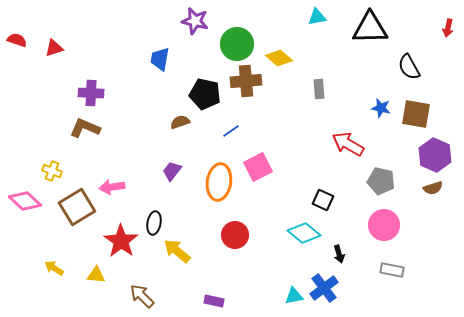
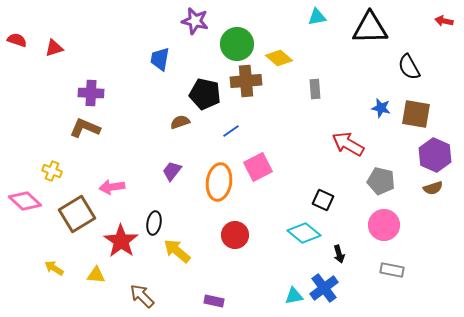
red arrow at (448, 28): moved 4 px left, 7 px up; rotated 90 degrees clockwise
gray rectangle at (319, 89): moved 4 px left
brown square at (77, 207): moved 7 px down
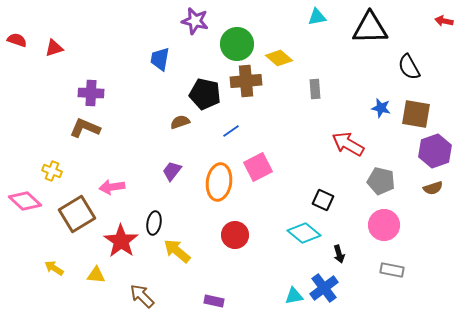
purple hexagon at (435, 155): moved 4 px up; rotated 16 degrees clockwise
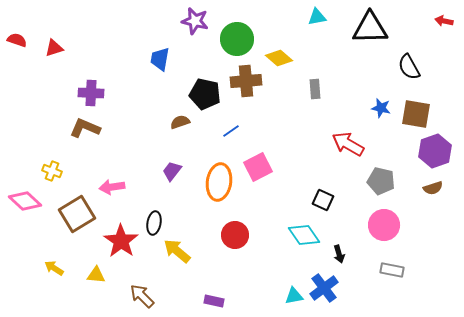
green circle at (237, 44): moved 5 px up
cyan diamond at (304, 233): moved 2 px down; rotated 16 degrees clockwise
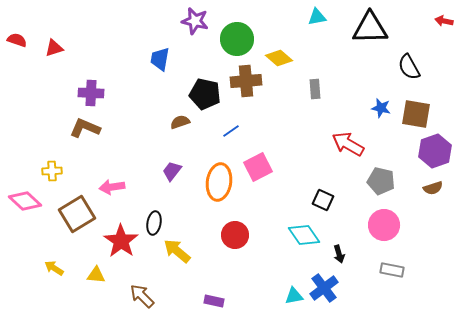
yellow cross at (52, 171): rotated 24 degrees counterclockwise
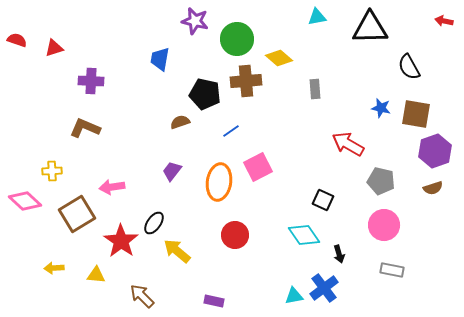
purple cross at (91, 93): moved 12 px up
black ellipse at (154, 223): rotated 25 degrees clockwise
yellow arrow at (54, 268): rotated 36 degrees counterclockwise
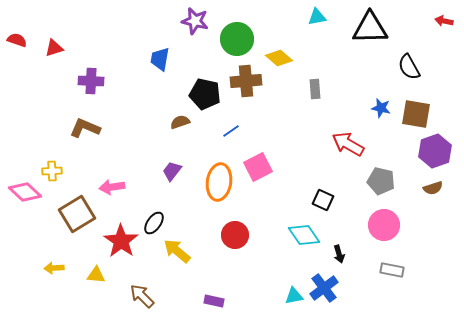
pink diamond at (25, 201): moved 9 px up
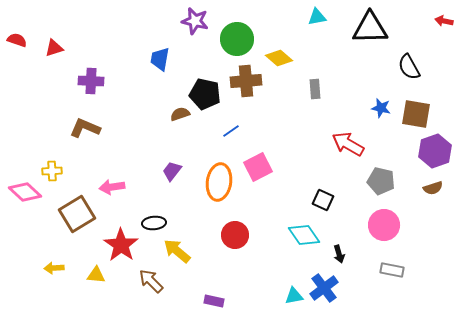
brown semicircle at (180, 122): moved 8 px up
black ellipse at (154, 223): rotated 50 degrees clockwise
red star at (121, 241): moved 4 px down
brown arrow at (142, 296): moved 9 px right, 15 px up
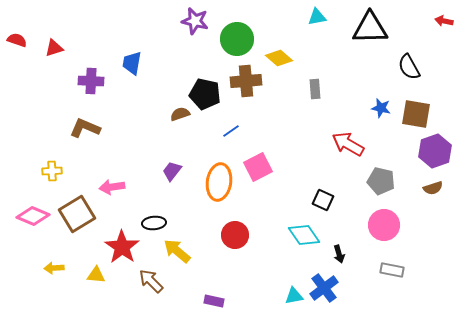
blue trapezoid at (160, 59): moved 28 px left, 4 px down
pink diamond at (25, 192): moved 8 px right, 24 px down; rotated 20 degrees counterclockwise
red star at (121, 245): moved 1 px right, 2 px down
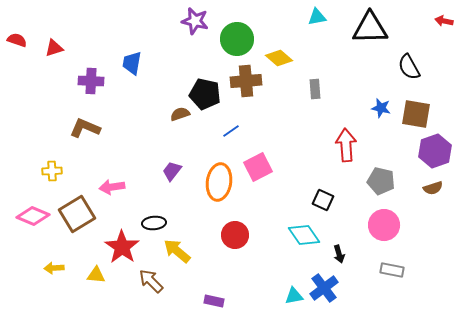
red arrow at (348, 144): moved 2 px left, 1 px down; rotated 56 degrees clockwise
